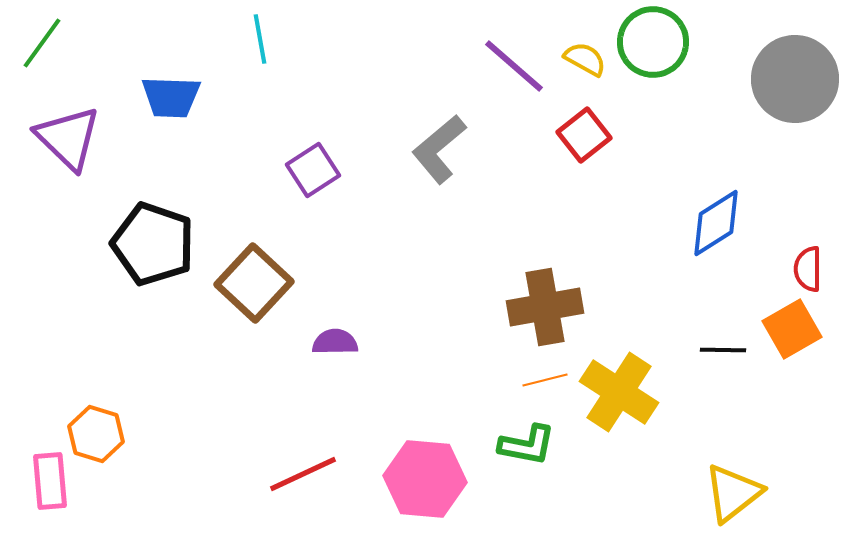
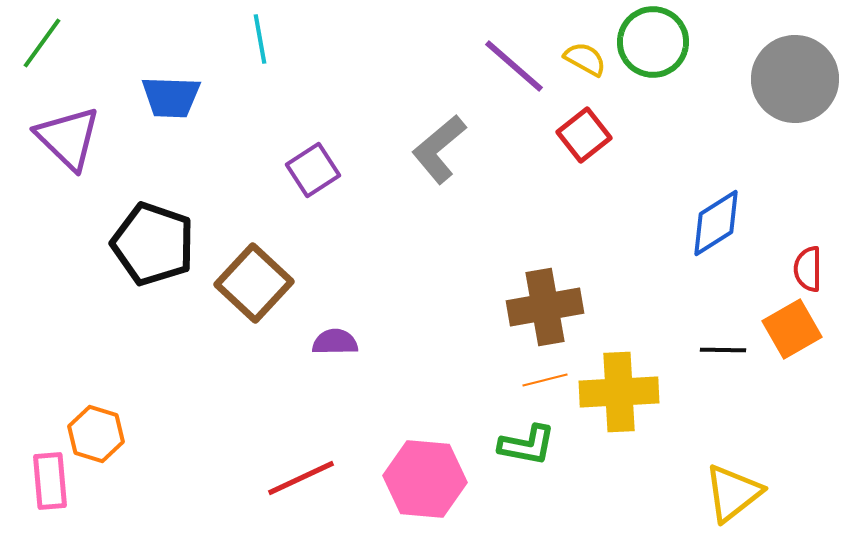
yellow cross: rotated 36 degrees counterclockwise
red line: moved 2 px left, 4 px down
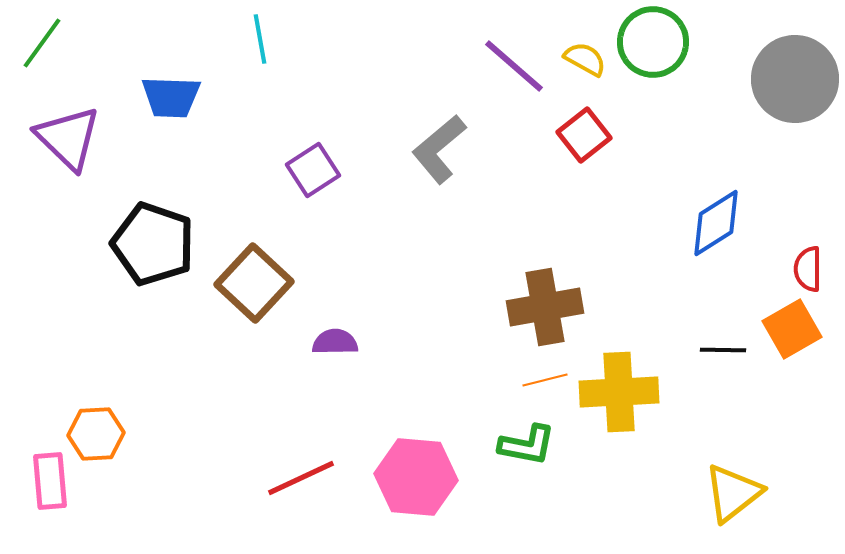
orange hexagon: rotated 20 degrees counterclockwise
pink hexagon: moved 9 px left, 2 px up
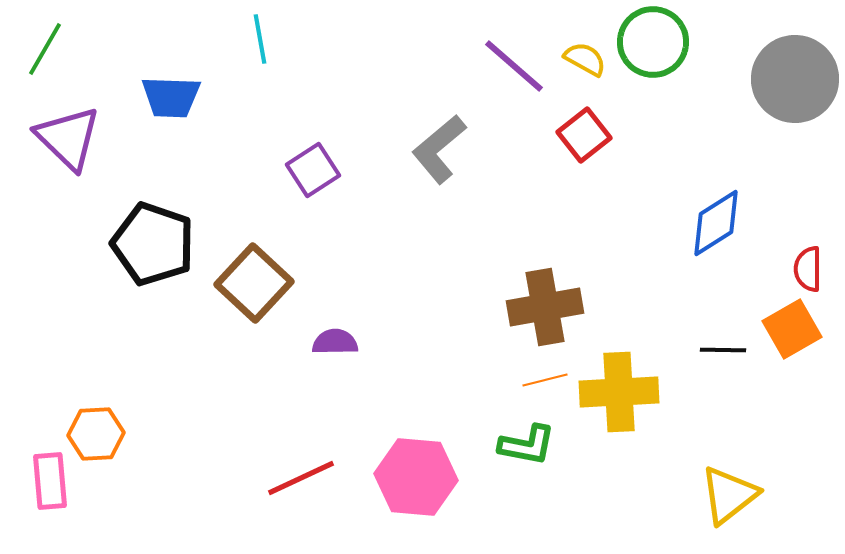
green line: moved 3 px right, 6 px down; rotated 6 degrees counterclockwise
yellow triangle: moved 4 px left, 2 px down
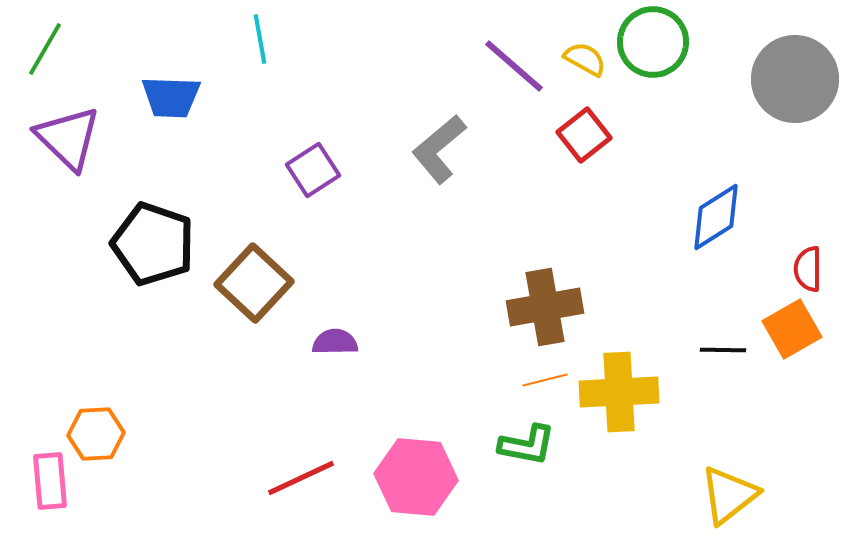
blue diamond: moved 6 px up
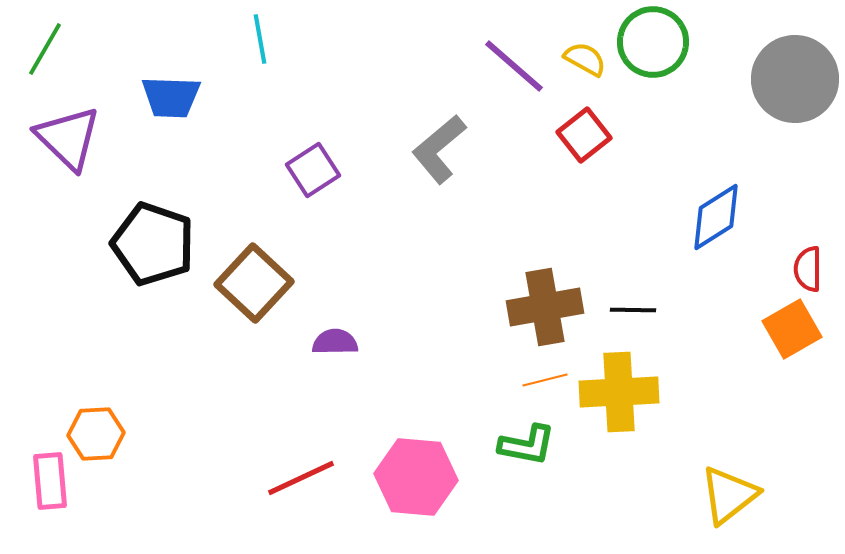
black line: moved 90 px left, 40 px up
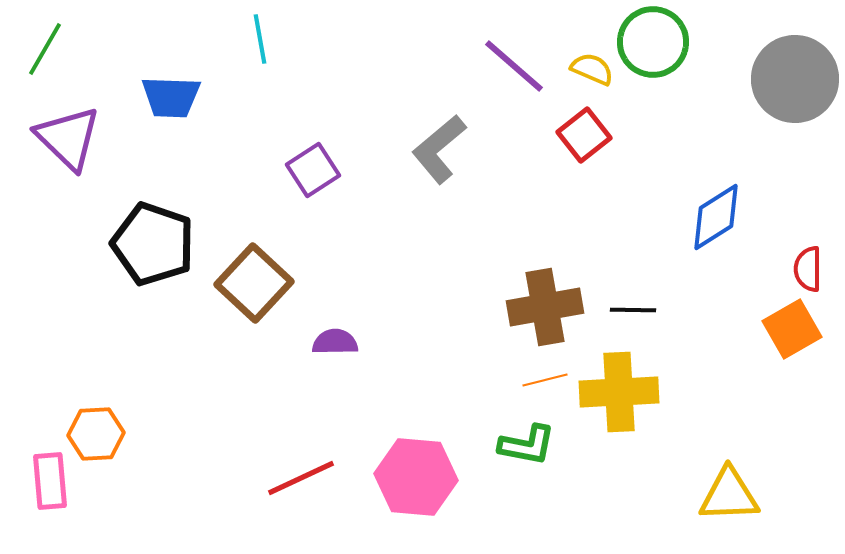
yellow semicircle: moved 7 px right, 10 px down; rotated 6 degrees counterclockwise
yellow triangle: rotated 36 degrees clockwise
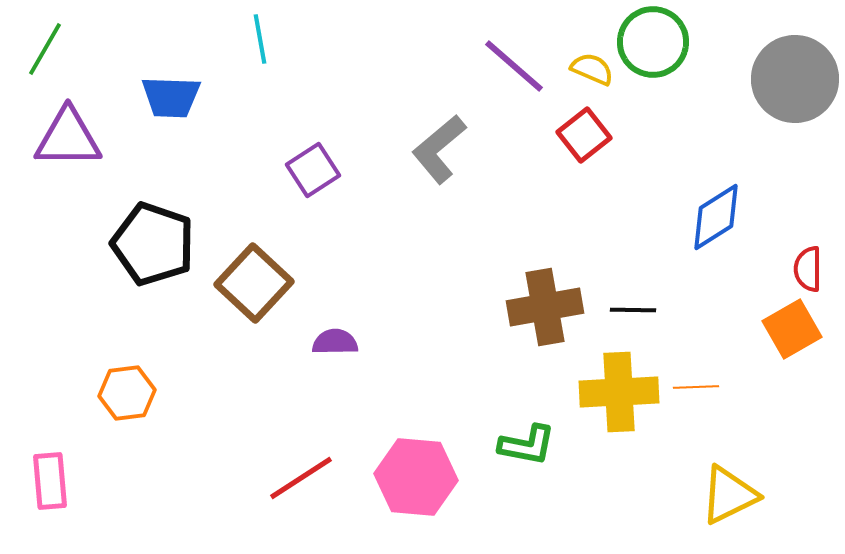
purple triangle: rotated 44 degrees counterclockwise
orange line: moved 151 px right, 7 px down; rotated 12 degrees clockwise
orange hexagon: moved 31 px right, 41 px up; rotated 4 degrees counterclockwise
red line: rotated 8 degrees counterclockwise
yellow triangle: rotated 24 degrees counterclockwise
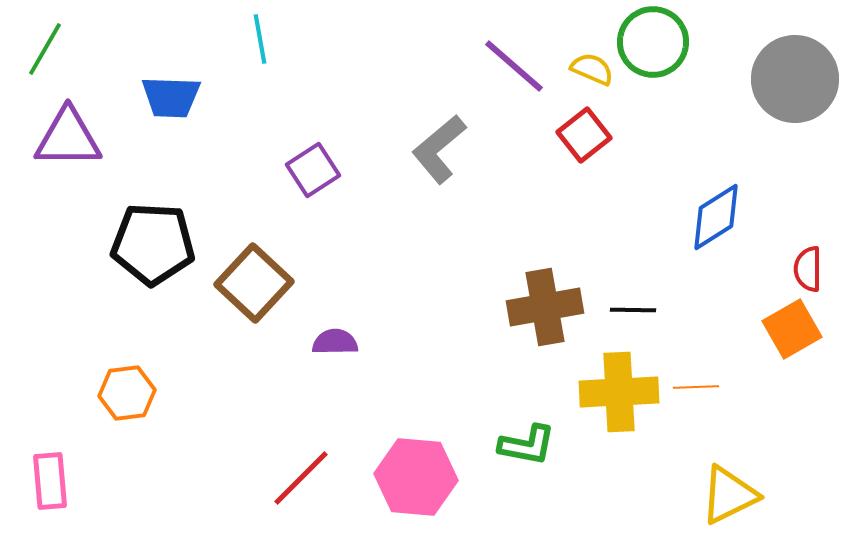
black pentagon: rotated 16 degrees counterclockwise
red line: rotated 12 degrees counterclockwise
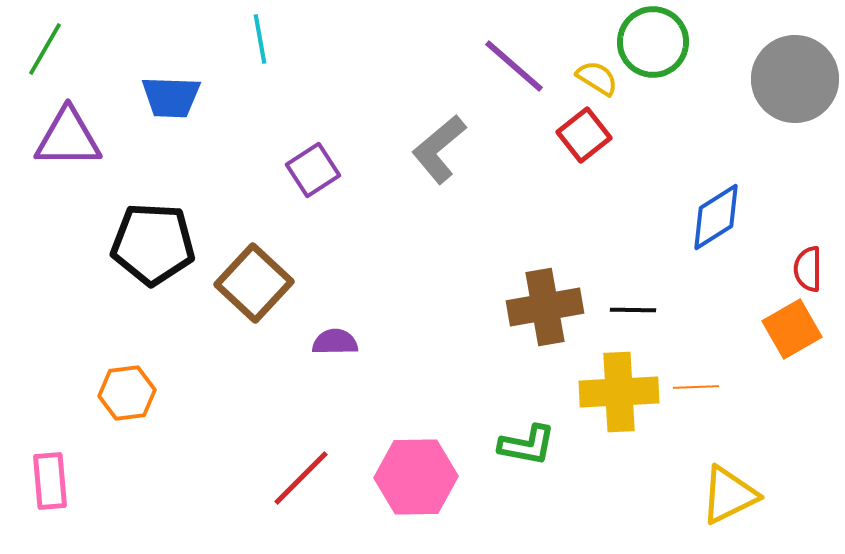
yellow semicircle: moved 5 px right, 9 px down; rotated 9 degrees clockwise
pink hexagon: rotated 6 degrees counterclockwise
